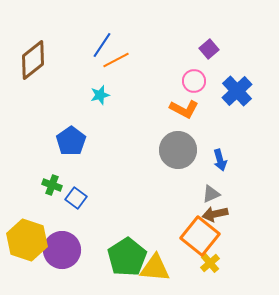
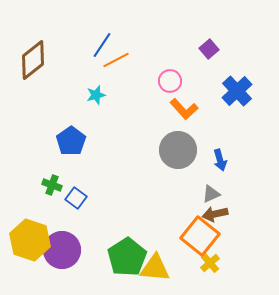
pink circle: moved 24 px left
cyan star: moved 4 px left
orange L-shape: rotated 20 degrees clockwise
yellow hexagon: moved 3 px right
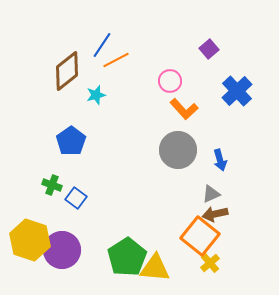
brown diamond: moved 34 px right, 11 px down
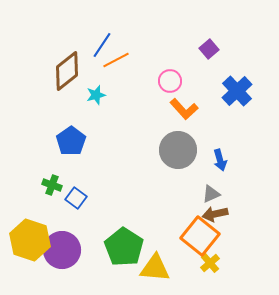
green pentagon: moved 3 px left, 10 px up; rotated 6 degrees counterclockwise
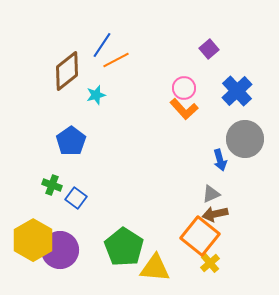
pink circle: moved 14 px right, 7 px down
gray circle: moved 67 px right, 11 px up
yellow hexagon: moved 3 px right; rotated 12 degrees clockwise
purple circle: moved 2 px left
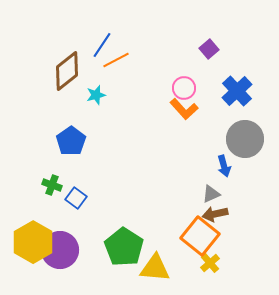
blue arrow: moved 4 px right, 6 px down
yellow hexagon: moved 2 px down
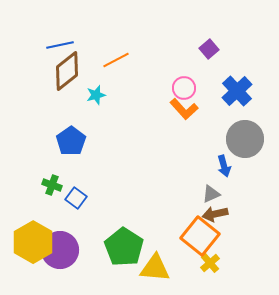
blue line: moved 42 px left; rotated 44 degrees clockwise
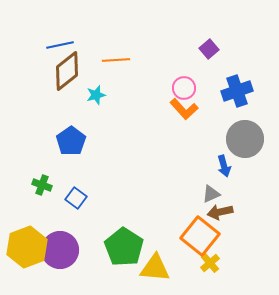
orange line: rotated 24 degrees clockwise
blue cross: rotated 24 degrees clockwise
green cross: moved 10 px left
brown arrow: moved 5 px right, 2 px up
yellow hexagon: moved 6 px left, 5 px down; rotated 9 degrees clockwise
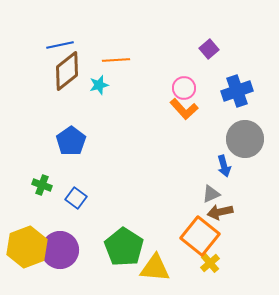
cyan star: moved 3 px right, 10 px up
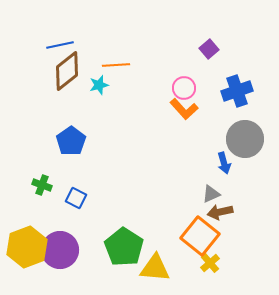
orange line: moved 5 px down
blue arrow: moved 3 px up
blue square: rotated 10 degrees counterclockwise
